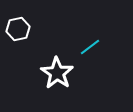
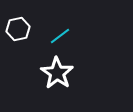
cyan line: moved 30 px left, 11 px up
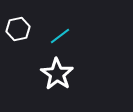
white star: moved 1 px down
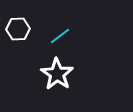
white hexagon: rotated 10 degrees clockwise
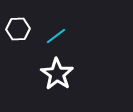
cyan line: moved 4 px left
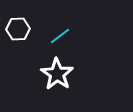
cyan line: moved 4 px right
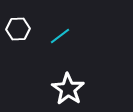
white star: moved 11 px right, 15 px down
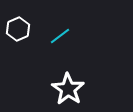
white hexagon: rotated 20 degrees counterclockwise
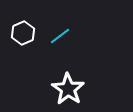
white hexagon: moved 5 px right, 4 px down
